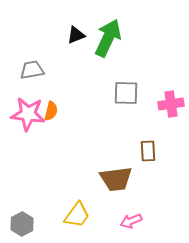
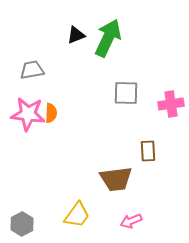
orange semicircle: moved 2 px down; rotated 12 degrees counterclockwise
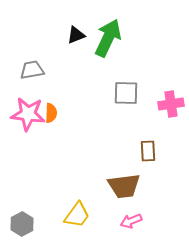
brown trapezoid: moved 8 px right, 7 px down
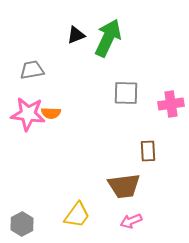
orange semicircle: rotated 90 degrees clockwise
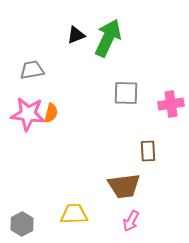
orange semicircle: rotated 78 degrees counterclockwise
yellow trapezoid: moved 3 px left, 1 px up; rotated 128 degrees counterclockwise
pink arrow: rotated 40 degrees counterclockwise
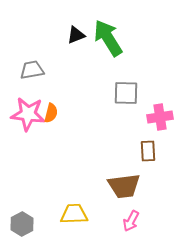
green arrow: rotated 57 degrees counterclockwise
pink cross: moved 11 px left, 13 px down
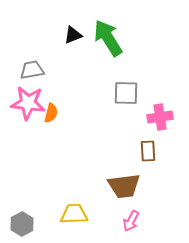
black triangle: moved 3 px left
pink star: moved 11 px up
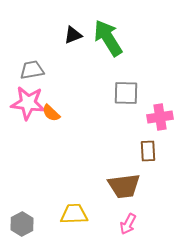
orange semicircle: rotated 120 degrees clockwise
pink arrow: moved 3 px left, 3 px down
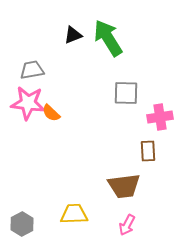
pink arrow: moved 1 px left, 1 px down
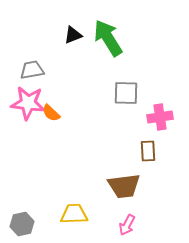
gray hexagon: rotated 15 degrees clockwise
